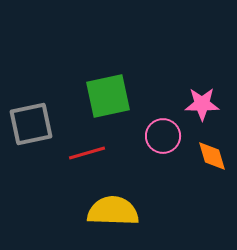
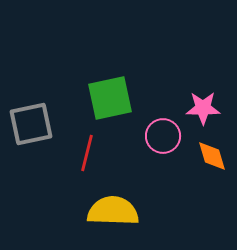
green square: moved 2 px right, 2 px down
pink star: moved 1 px right, 4 px down
red line: rotated 60 degrees counterclockwise
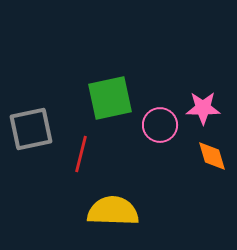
gray square: moved 5 px down
pink circle: moved 3 px left, 11 px up
red line: moved 6 px left, 1 px down
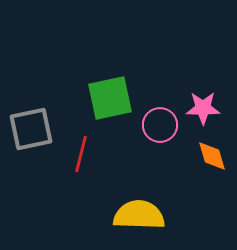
yellow semicircle: moved 26 px right, 4 px down
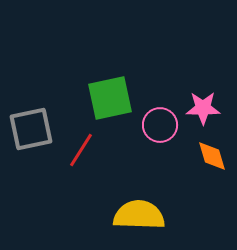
red line: moved 4 px up; rotated 18 degrees clockwise
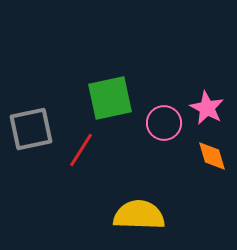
pink star: moved 4 px right; rotated 28 degrees clockwise
pink circle: moved 4 px right, 2 px up
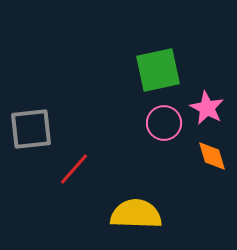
green square: moved 48 px right, 28 px up
gray square: rotated 6 degrees clockwise
red line: moved 7 px left, 19 px down; rotated 9 degrees clockwise
yellow semicircle: moved 3 px left, 1 px up
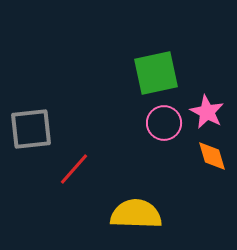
green square: moved 2 px left, 3 px down
pink star: moved 4 px down
